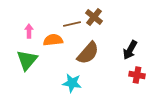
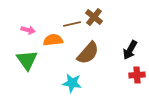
pink arrow: moved 1 px left, 1 px up; rotated 104 degrees clockwise
green triangle: rotated 15 degrees counterclockwise
red cross: rotated 14 degrees counterclockwise
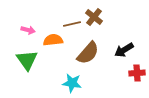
black arrow: moved 6 px left; rotated 30 degrees clockwise
red cross: moved 2 px up
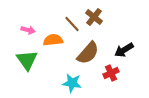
brown line: rotated 60 degrees clockwise
red cross: moved 26 px left; rotated 21 degrees counterclockwise
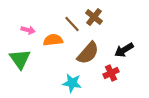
green triangle: moved 7 px left, 1 px up
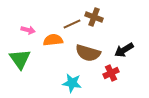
brown cross: rotated 18 degrees counterclockwise
brown line: rotated 72 degrees counterclockwise
brown semicircle: rotated 65 degrees clockwise
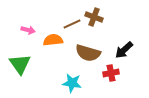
black arrow: rotated 12 degrees counterclockwise
green triangle: moved 5 px down
red cross: rotated 14 degrees clockwise
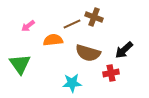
pink arrow: moved 4 px up; rotated 128 degrees clockwise
cyan star: rotated 12 degrees counterclockwise
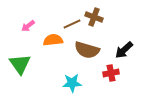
brown semicircle: moved 1 px left, 3 px up
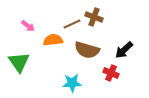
pink arrow: rotated 104 degrees counterclockwise
green triangle: moved 1 px left, 2 px up
red cross: rotated 35 degrees clockwise
